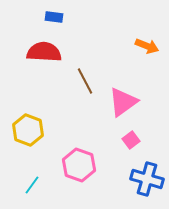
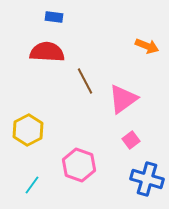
red semicircle: moved 3 px right
pink triangle: moved 3 px up
yellow hexagon: rotated 12 degrees clockwise
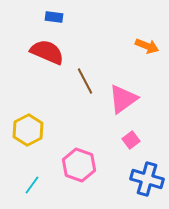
red semicircle: rotated 20 degrees clockwise
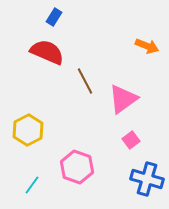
blue rectangle: rotated 66 degrees counterclockwise
pink hexagon: moved 2 px left, 2 px down
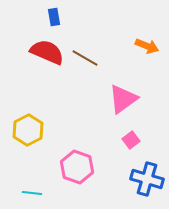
blue rectangle: rotated 42 degrees counterclockwise
brown line: moved 23 px up; rotated 32 degrees counterclockwise
cyan line: moved 8 px down; rotated 60 degrees clockwise
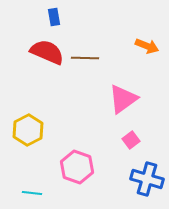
brown line: rotated 28 degrees counterclockwise
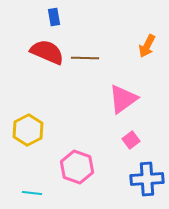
orange arrow: rotated 95 degrees clockwise
blue cross: rotated 20 degrees counterclockwise
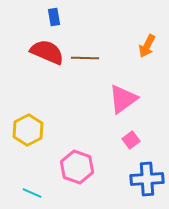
cyan line: rotated 18 degrees clockwise
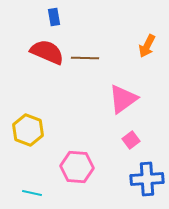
yellow hexagon: rotated 12 degrees counterclockwise
pink hexagon: rotated 16 degrees counterclockwise
cyan line: rotated 12 degrees counterclockwise
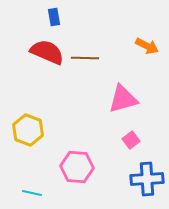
orange arrow: rotated 90 degrees counterclockwise
pink triangle: rotated 20 degrees clockwise
